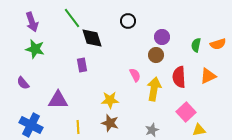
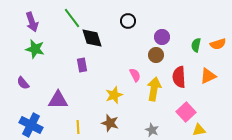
yellow star: moved 4 px right, 5 px up; rotated 18 degrees counterclockwise
gray star: rotated 24 degrees counterclockwise
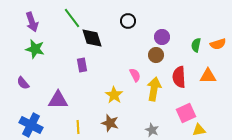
orange triangle: rotated 24 degrees clockwise
yellow star: rotated 18 degrees counterclockwise
pink square: moved 1 px down; rotated 18 degrees clockwise
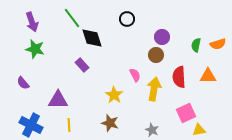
black circle: moved 1 px left, 2 px up
purple rectangle: rotated 32 degrees counterclockwise
yellow line: moved 9 px left, 2 px up
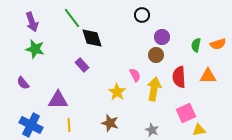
black circle: moved 15 px right, 4 px up
yellow star: moved 3 px right, 3 px up
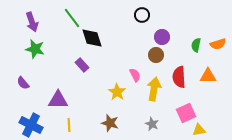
gray star: moved 6 px up
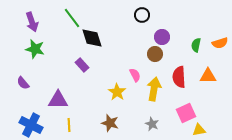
orange semicircle: moved 2 px right, 1 px up
brown circle: moved 1 px left, 1 px up
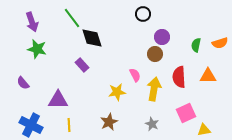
black circle: moved 1 px right, 1 px up
green star: moved 2 px right
yellow star: rotated 30 degrees clockwise
brown star: moved 1 px left, 1 px up; rotated 30 degrees clockwise
yellow triangle: moved 5 px right
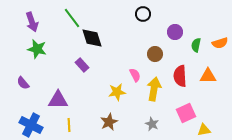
purple circle: moved 13 px right, 5 px up
red semicircle: moved 1 px right, 1 px up
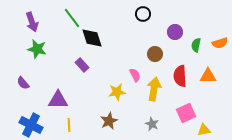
brown star: moved 1 px up
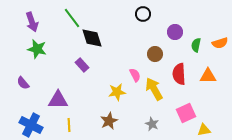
red semicircle: moved 1 px left, 2 px up
yellow arrow: rotated 40 degrees counterclockwise
